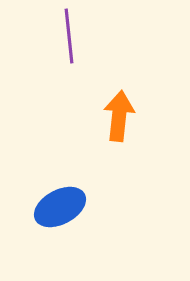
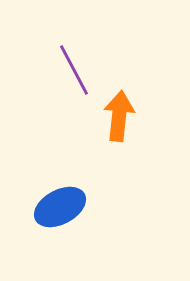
purple line: moved 5 px right, 34 px down; rotated 22 degrees counterclockwise
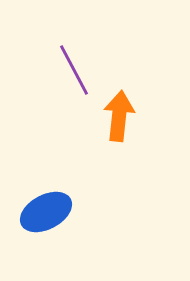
blue ellipse: moved 14 px left, 5 px down
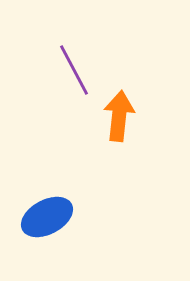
blue ellipse: moved 1 px right, 5 px down
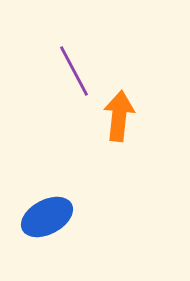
purple line: moved 1 px down
